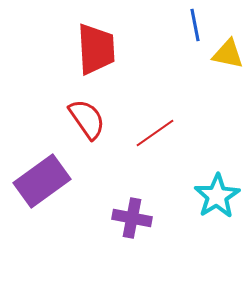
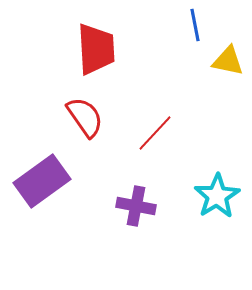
yellow triangle: moved 7 px down
red semicircle: moved 2 px left, 2 px up
red line: rotated 12 degrees counterclockwise
purple cross: moved 4 px right, 12 px up
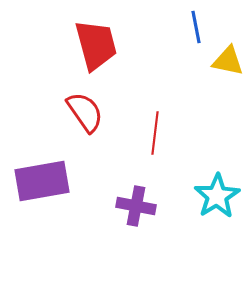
blue line: moved 1 px right, 2 px down
red trapezoid: moved 4 px up; rotated 12 degrees counterclockwise
red semicircle: moved 5 px up
red line: rotated 36 degrees counterclockwise
purple rectangle: rotated 26 degrees clockwise
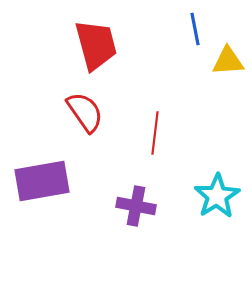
blue line: moved 1 px left, 2 px down
yellow triangle: rotated 16 degrees counterclockwise
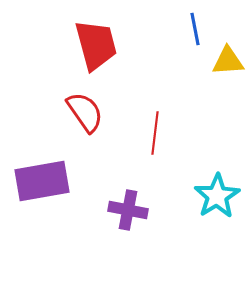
purple cross: moved 8 px left, 4 px down
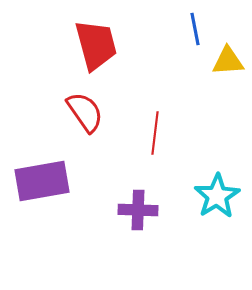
purple cross: moved 10 px right; rotated 9 degrees counterclockwise
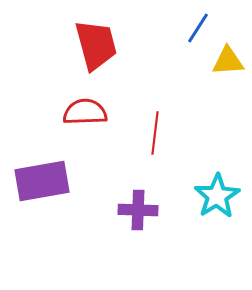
blue line: moved 3 px right, 1 px up; rotated 44 degrees clockwise
red semicircle: rotated 57 degrees counterclockwise
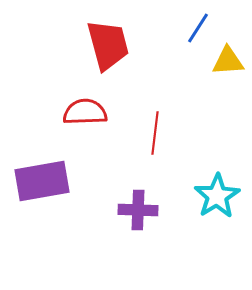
red trapezoid: moved 12 px right
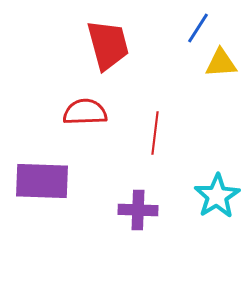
yellow triangle: moved 7 px left, 2 px down
purple rectangle: rotated 12 degrees clockwise
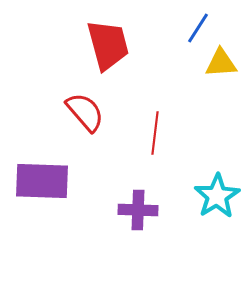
red semicircle: rotated 51 degrees clockwise
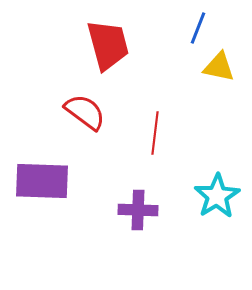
blue line: rotated 12 degrees counterclockwise
yellow triangle: moved 2 px left, 4 px down; rotated 16 degrees clockwise
red semicircle: rotated 12 degrees counterclockwise
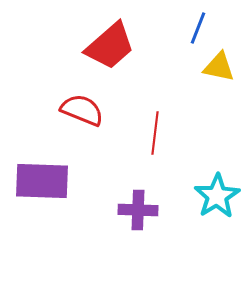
red trapezoid: moved 2 px right, 1 px down; rotated 64 degrees clockwise
red semicircle: moved 3 px left, 2 px up; rotated 15 degrees counterclockwise
